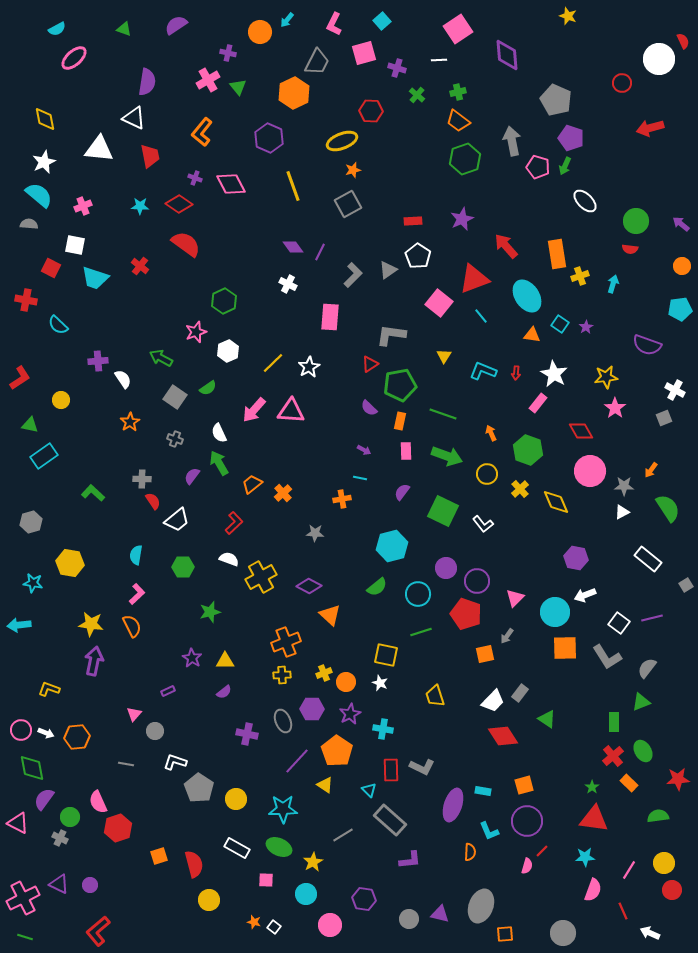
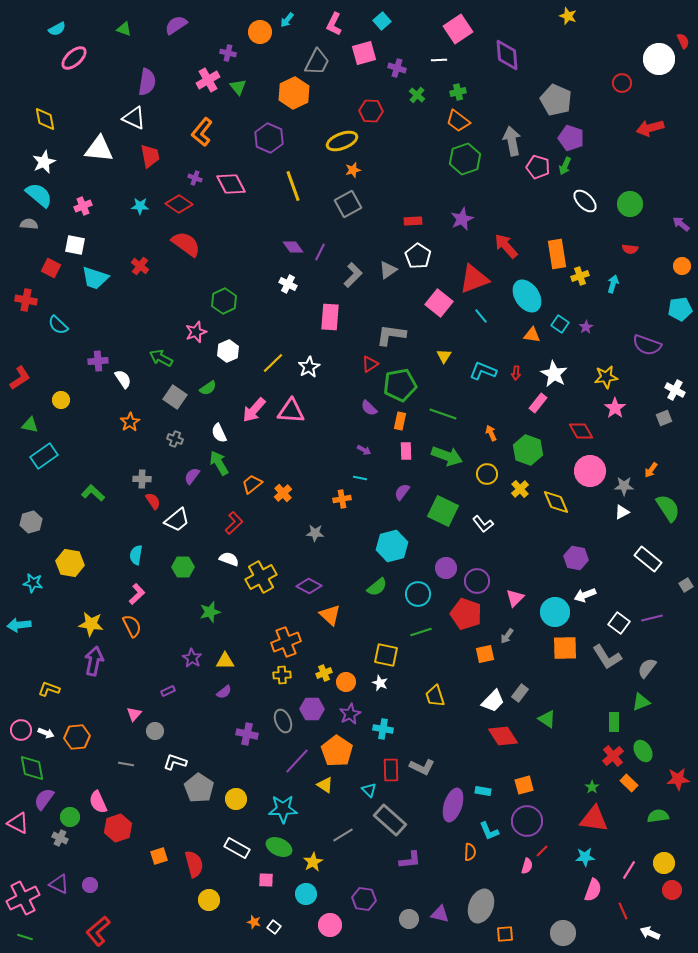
green circle at (636, 221): moved 6 px left, 17 px up
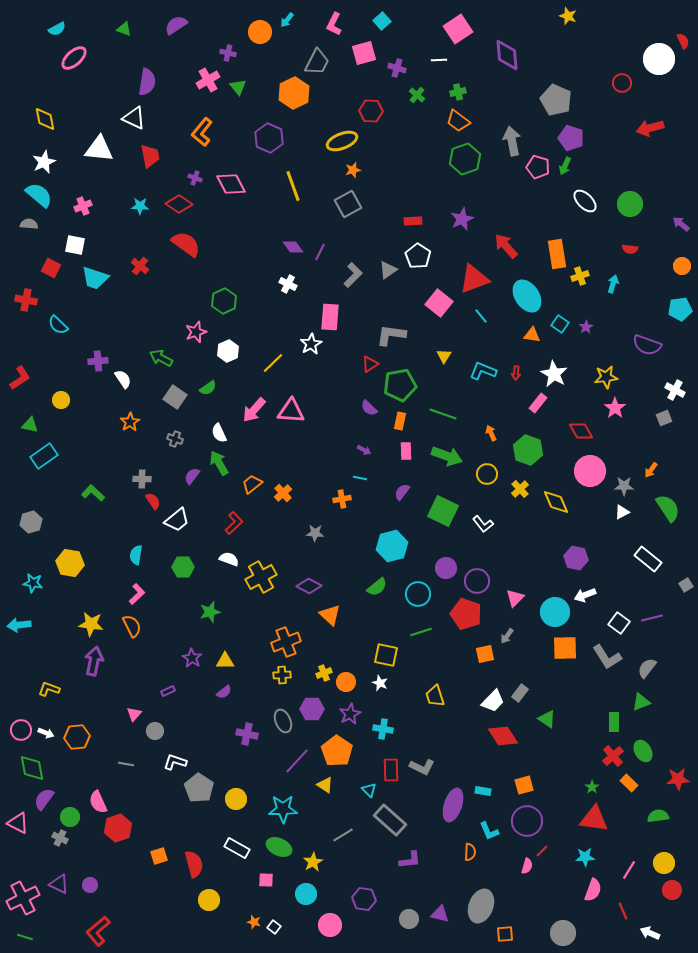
white star at (309, 367): moved 2 px right, 23 px up
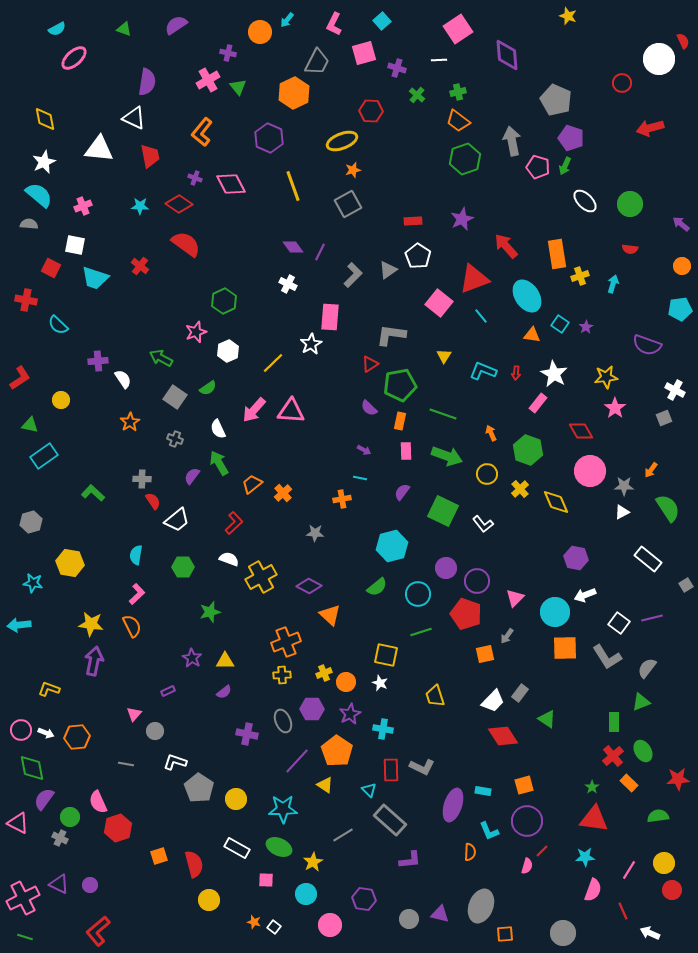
white semicircle at (219, 433): moved 1 px left, 4 px up
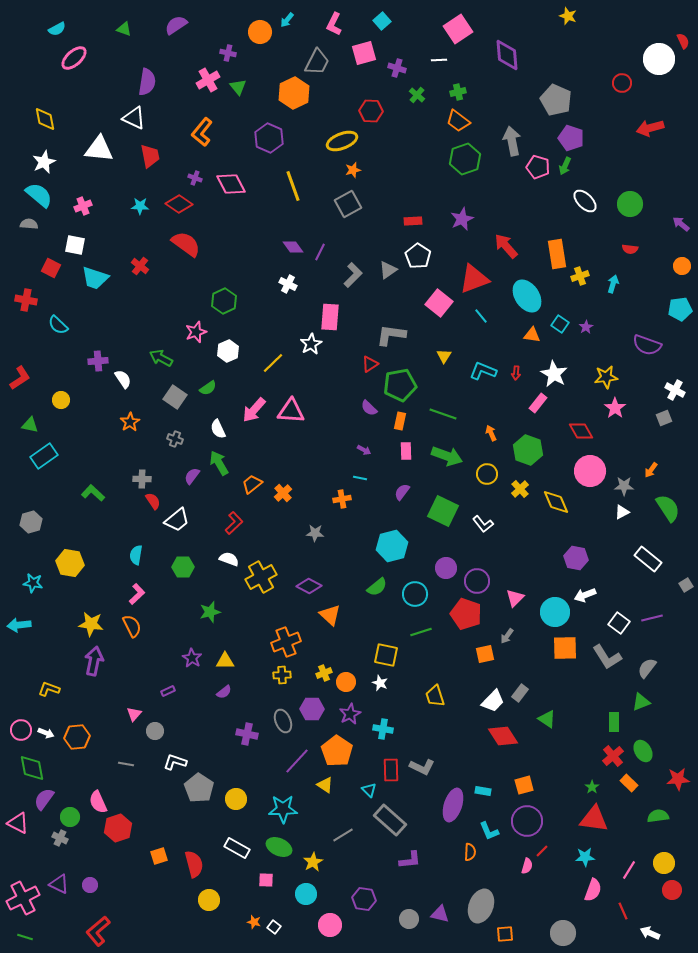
cyan circle at (418, 594): moved 3 px left
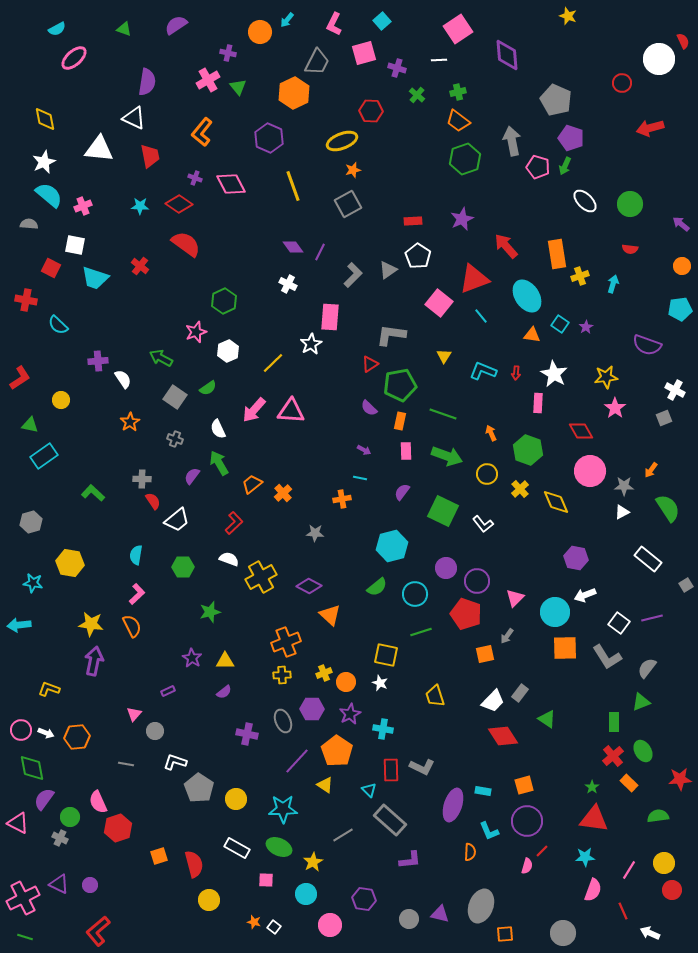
cyan semicircle at (39, 195): moved 10 px right
pink rectangle at (538, 403): rotated 36 degrees counterclockwise
red star at (678, 779): moved 2 px right
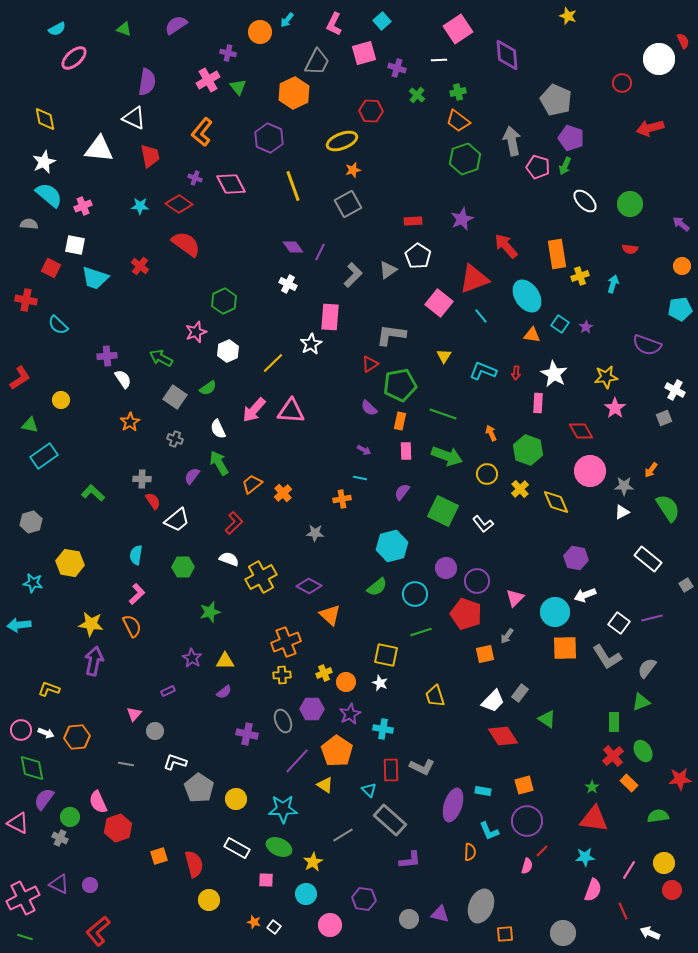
purple cross at (98, 361): moved 9 px right, 5 px up
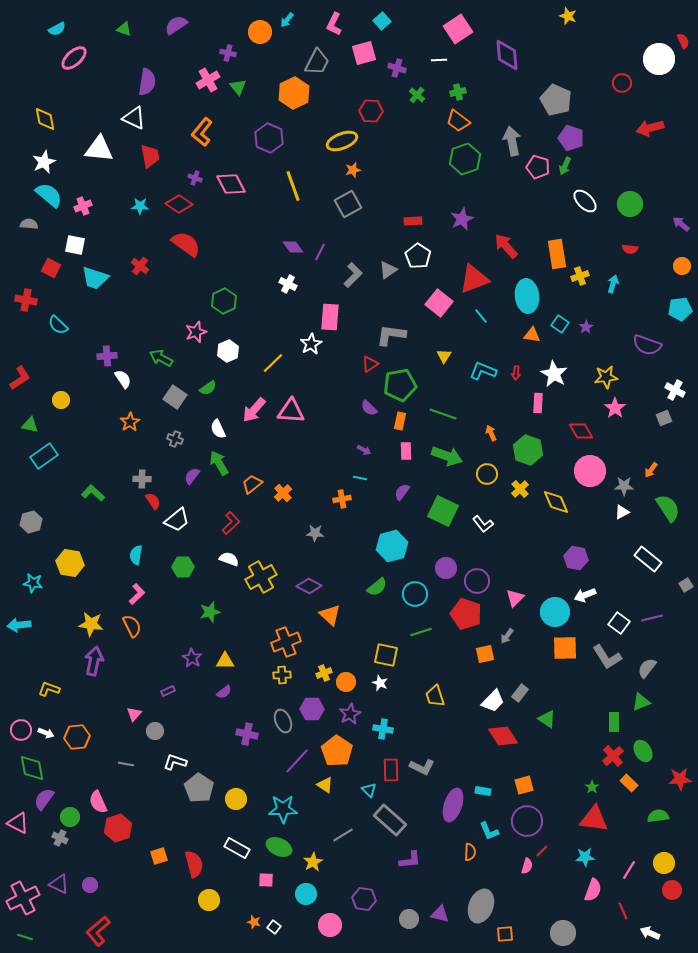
cyan ellipse at (527, 296): rotated 28 degrees clockwise
red L-shape at (234, 523): moved 3 px left
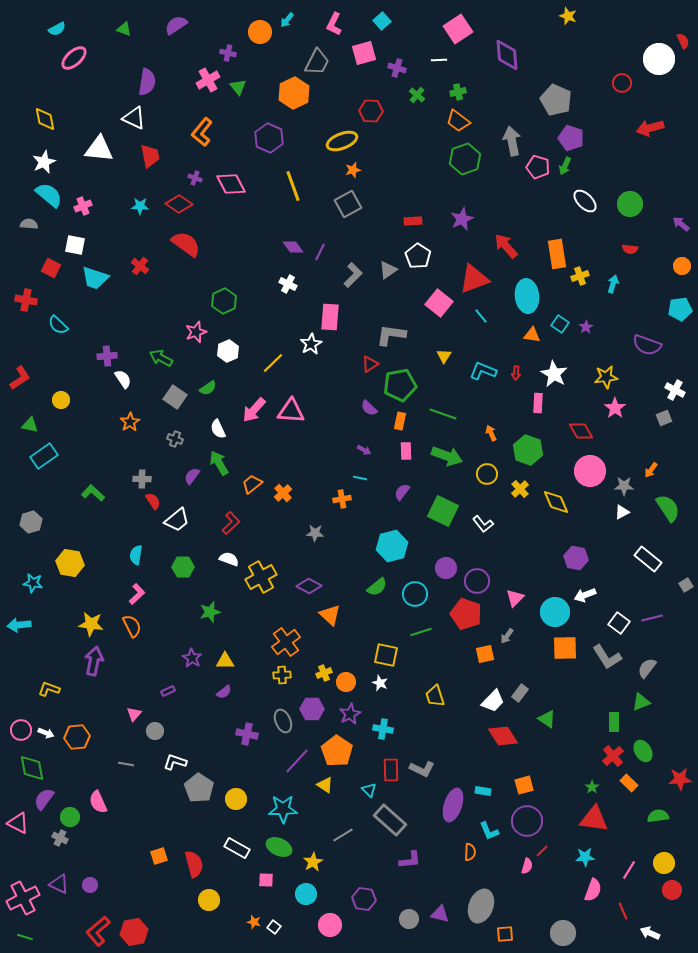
orange cross at (286, 642): rotated 16 degrees counterclockwise
gray L-shape at (422, 767): moved 2 px down
red hexagon at (118, 828): moved 16 px right, 104 px down; rotated 8 degrees clockwise
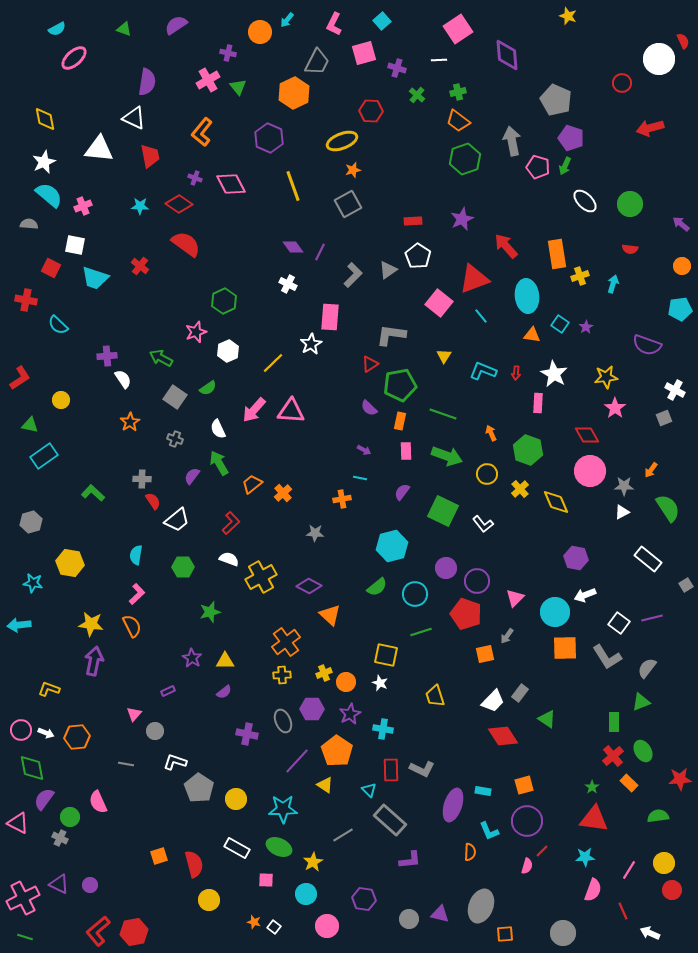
red diamond at (581, 431): moved 6 px right, 4 px down
pink circle at (330, 925): moved 3 px left, 1 px down
